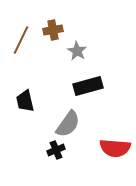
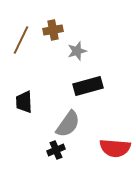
gray star: rotated 24 degrees clockwise
black trapezoid: moved 1 px left, 1 px down; rotated 10 degrees clockwise
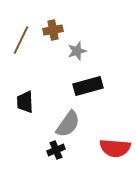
black trapezoid: moved 1 px right
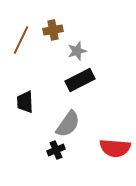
black rectangle: moved 8 px left, 6 px up; rotated 12 degrees counterclockwise
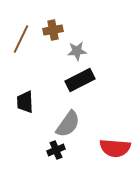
brown line: moved 1 px up
gray star: rotated 12 degrees clockwise
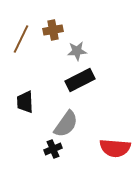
gray semicircle: moved 2 px left
black cross: moved 3 px left, 1 px up
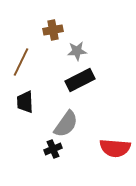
brown line: moved 23 px down
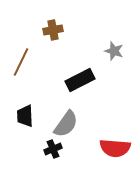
gray star: moved 37 px right; rotated 24 degrees clockwise
black trapezoid: moved 14 px down
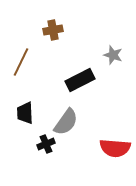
gray star: moved 1 px left, 4 px down
black trapezoid: moved 3 px up
gray semicircle: moved 2 px up
black cross: moved 7 px left, 5 px up
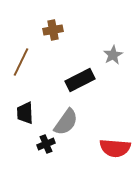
gray star: rotated 24 degrees clockwise
